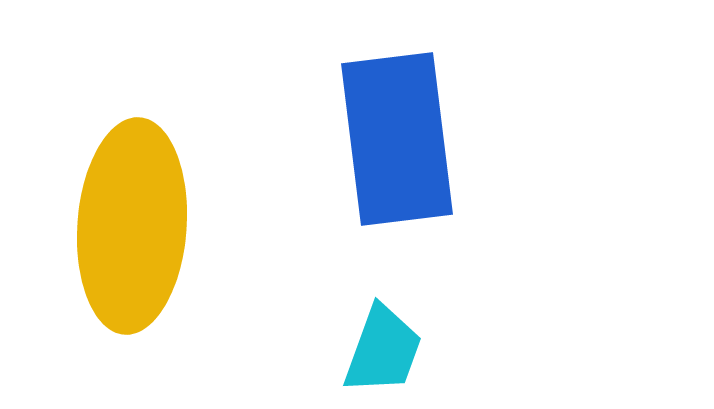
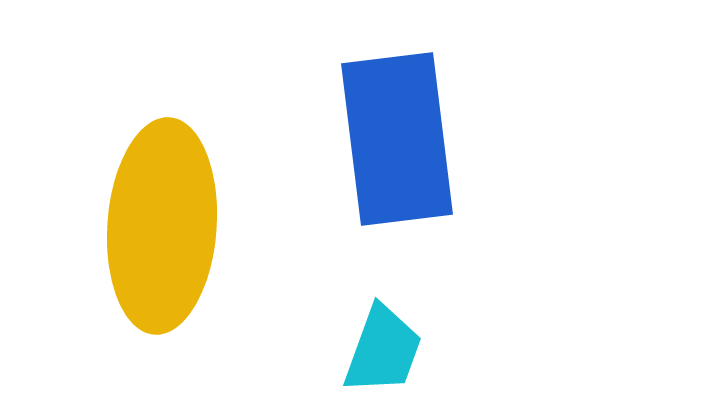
yellow ellipse: moved 30 px right
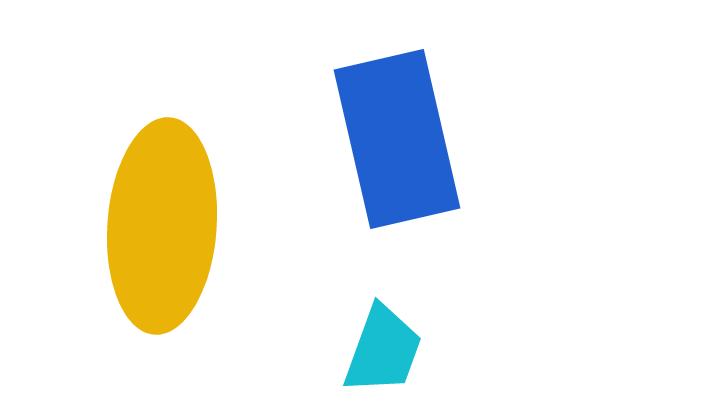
blue rectangle: rotated 6 degrees counterclockwise
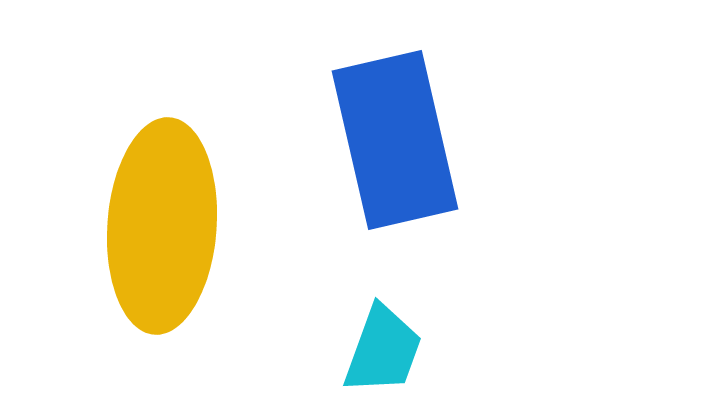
blue rectangle: moved 2 px left, 1 px down
